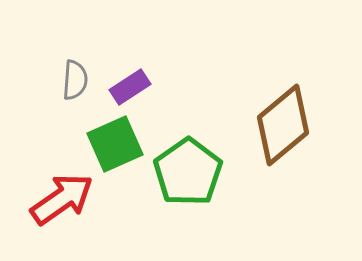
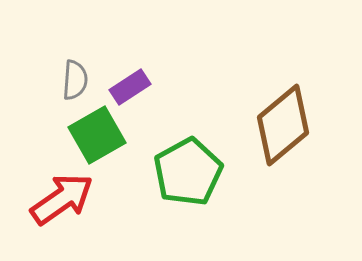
green square: moved 18 px left, 9 px up; rotated 6 degrees counterclockwise
green pentagon: rotated 6 degrees clockwise
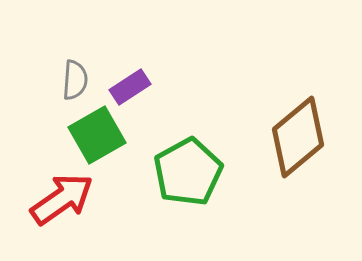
brown diamond: moved 15 px right, 12 px down
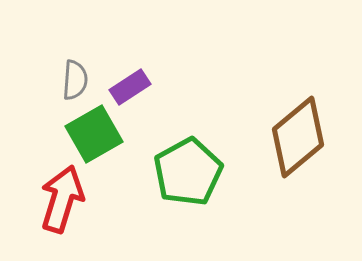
green square: moved 3 px left, 1 px up
red arrow: rotated 38 degrees counterclockwise
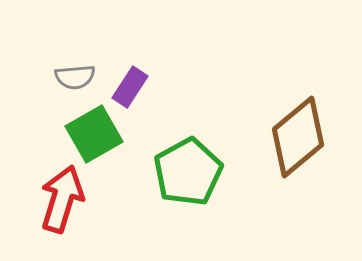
gray semicircle: moved 3 px up; rotated 81 degrees clockwise
purple rectangle: rotated 24 degrees counterclockwise
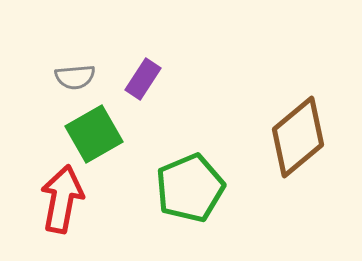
purple rectangle: moved 13 px right, 8 px up
green pentagon: moved 2 px right, 16 px down; rotated 6 degrees clockwise
red arrow: rotated 6 degrees counterclockwise
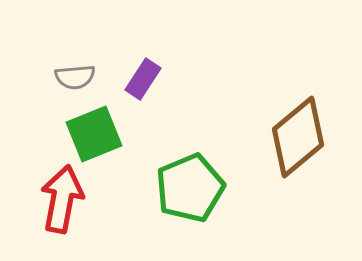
green square: rotated 8 degrees clockwise
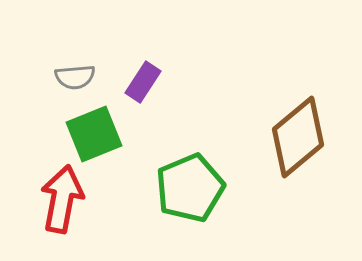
purple rectangle: moved 3 px down
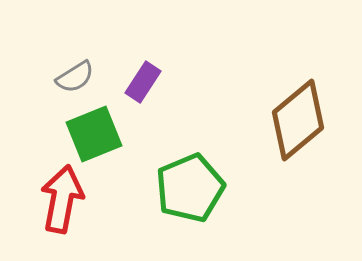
gray semicircle: rotated 27 degrees counterclockwise
brown diamond: moved 17 px up
